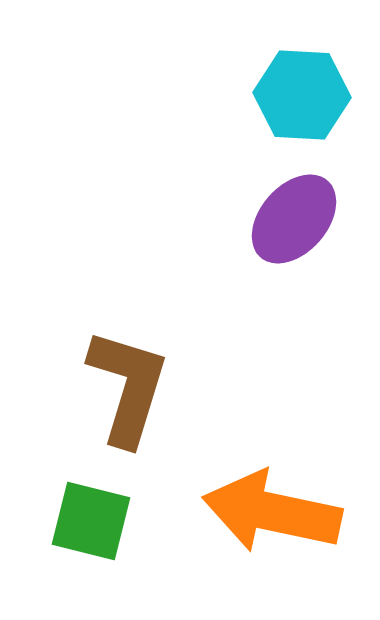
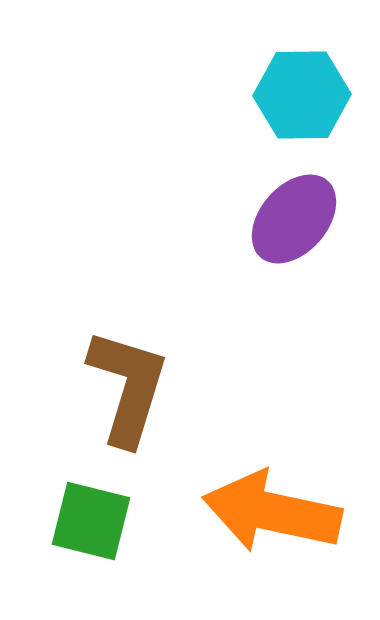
cyan hexagon: rotated 4 degrees counterclockwise
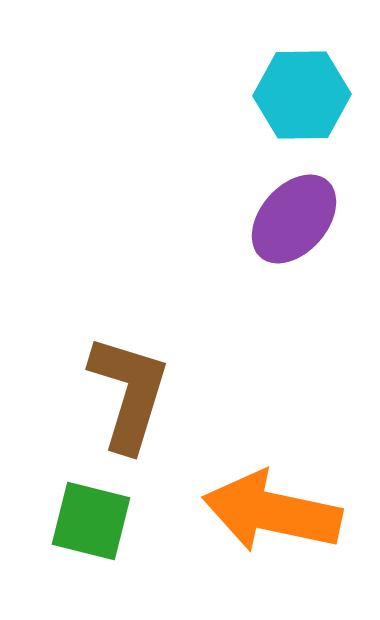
brown L-shape: moved 1 px right, 6 px down
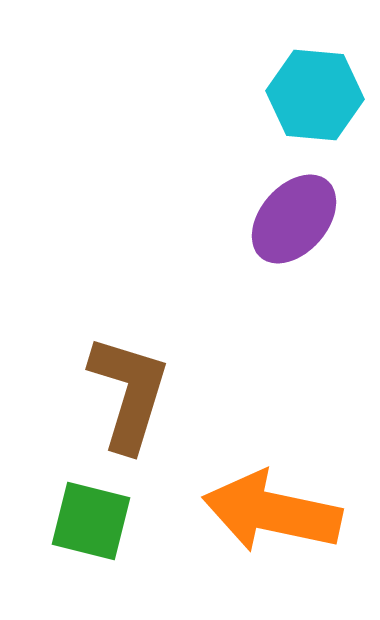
cyan hexagon: moved 13 px right; rotated 6 degrees clockwise
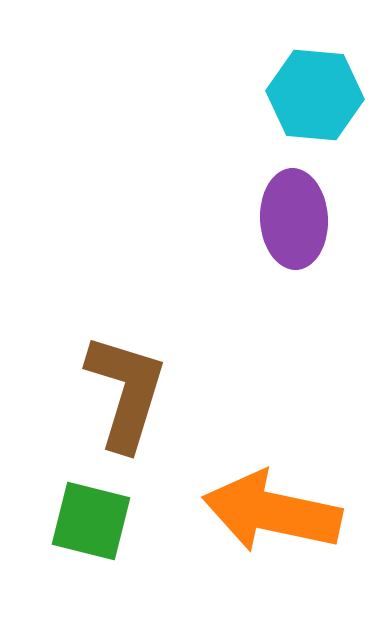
purple ellipse: rotated 44 degrees counterclockwise
brown L-shape: moved 3 px left, 1 px up
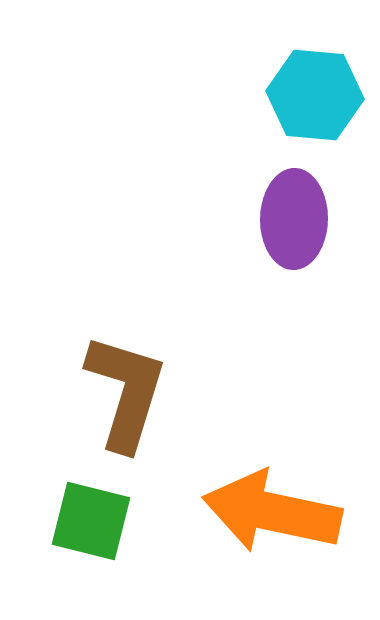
purple ellipse: rotated 4 degrees clockwise
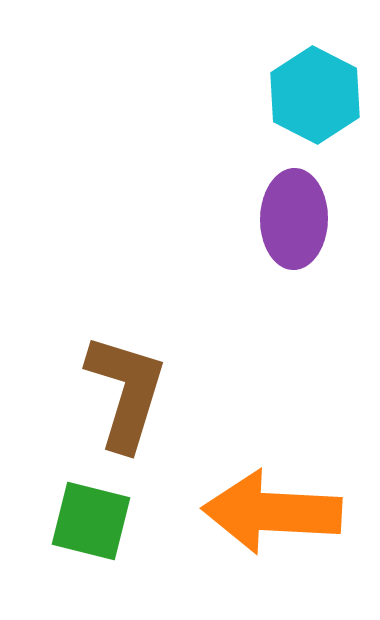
cyan hexagon: rotated 22 degrees clockwise
orange arrow: rotated 9 degrees counterclockwise
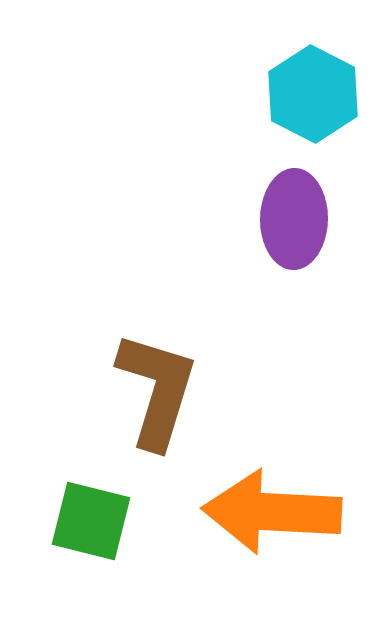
cyan hexagon: moved 2 px left, 1 px up
brown L-shape: moved 31 px right, 2 px up
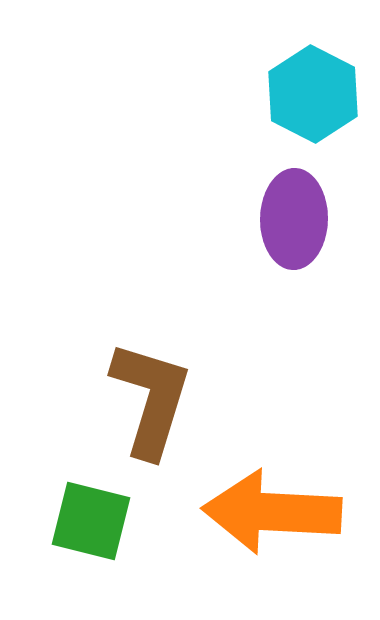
brown L-shape: moved 6 px left, 9 px down
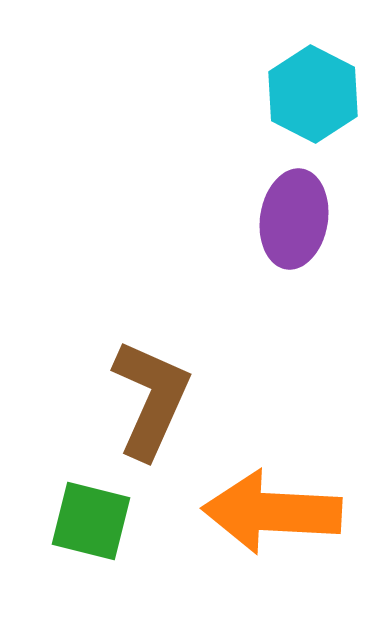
purple ellipse: rotated 8 degrees clockwise
brown L-shape: rotated 7 degrees clockwise
